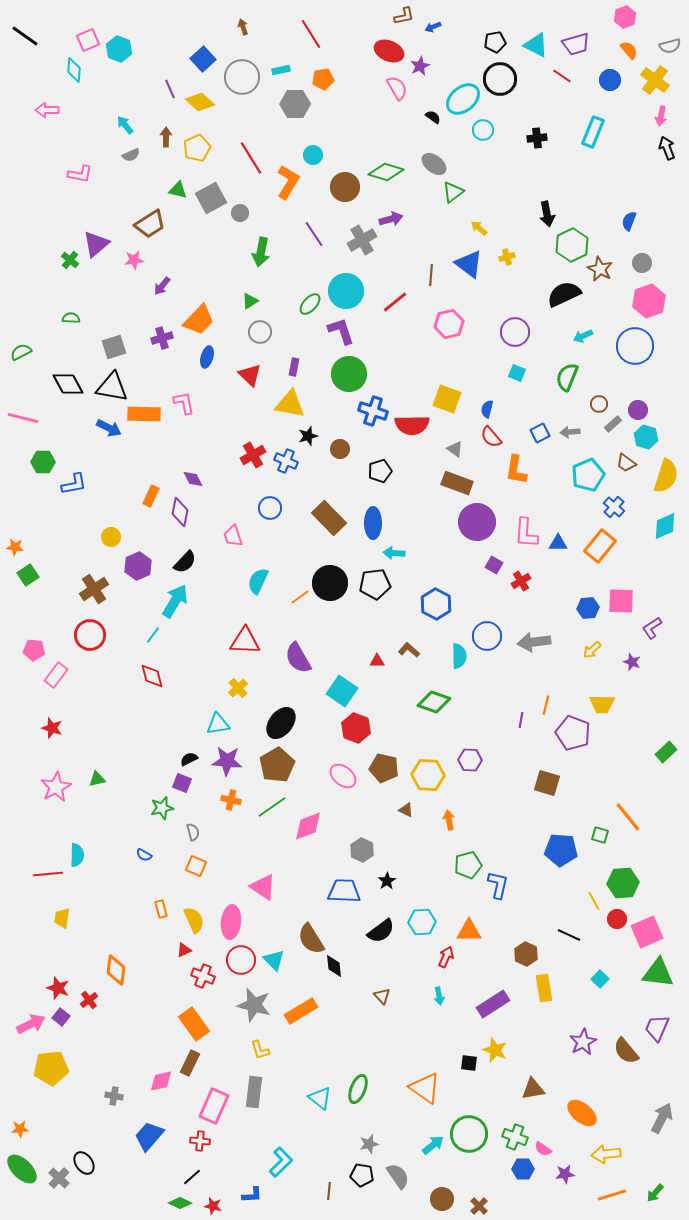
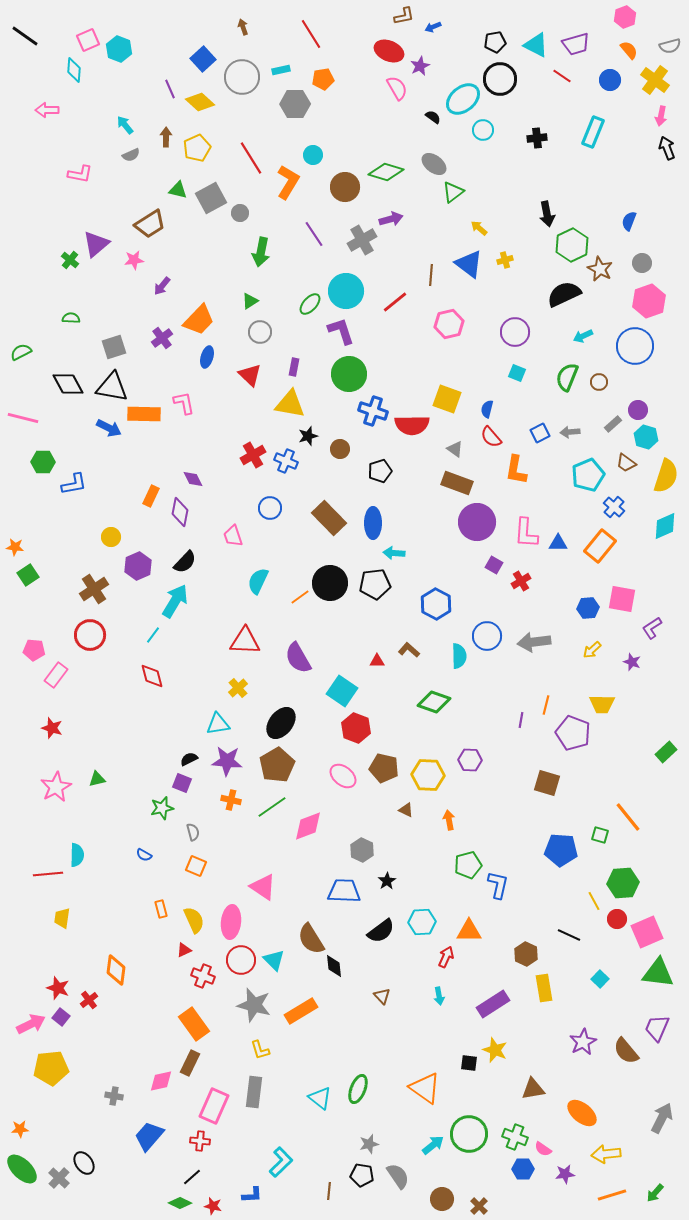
yellow cross at (507, 257): moved 2 px left, 3 px down
purple cross at (162, 338): rotated 20 degrees counterclockwise
brown circle at (599, 404): moved 22 px up
pink square at (621, 601): moved 1 px right, 2 px up; rotated 8 degrees clockwise
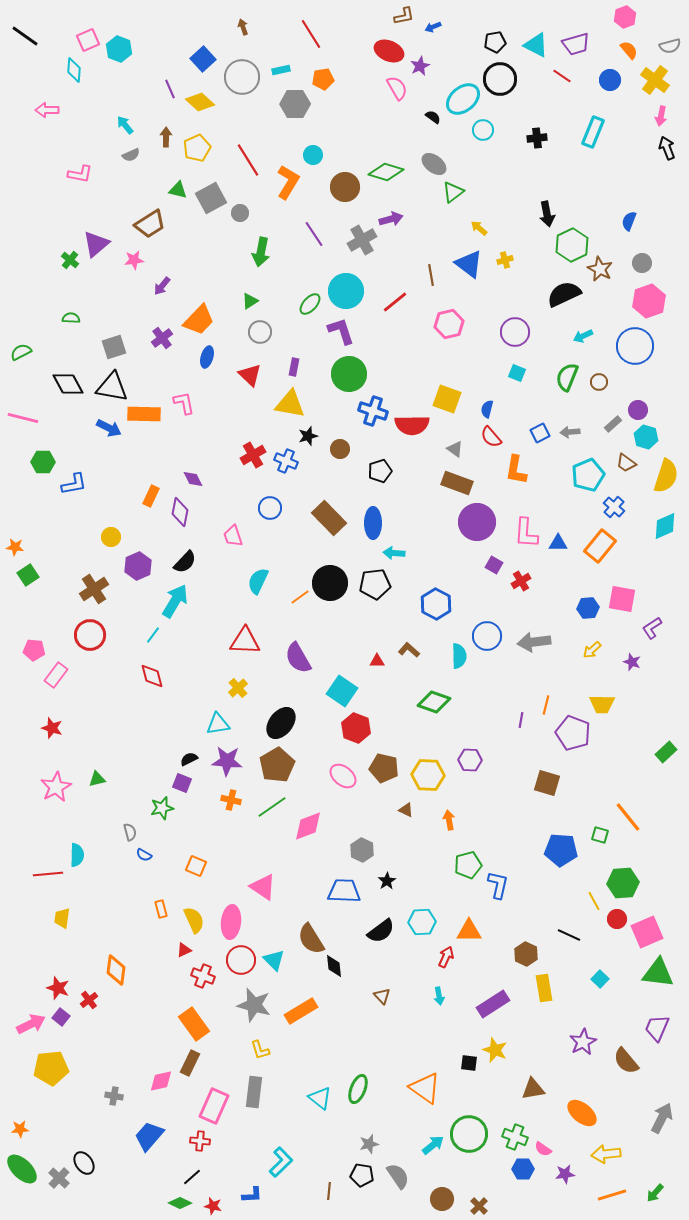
red line at (251, 158): moved 3 px left, 2 px down
brown line at (431, 275): rotated 15 degrees counterclockwise
gray semicircle at (193, 832): moved 63 px left
brown semicircle at (626, 1051): moved 10 px down
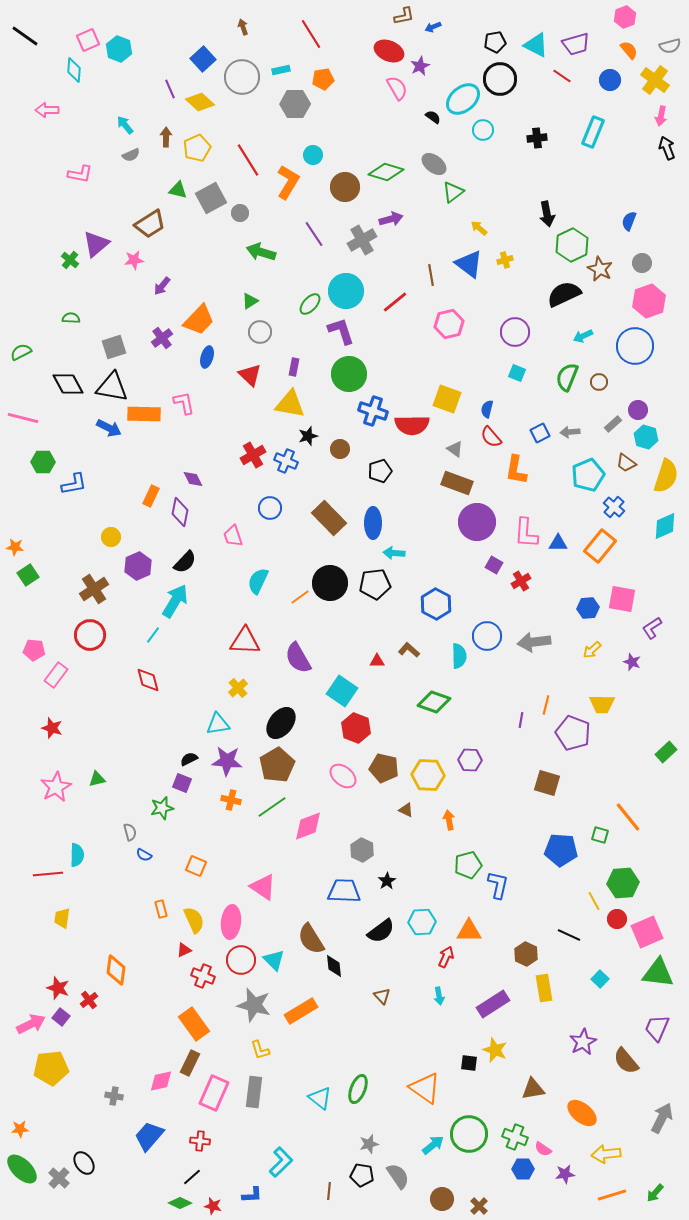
green arrow at (261, 252): rotated 96 degrees clockwise
red diamond at (152, 676): moved 4 px left, 4 px down
pink rectangle at (214, 1106): moved 13 px up
